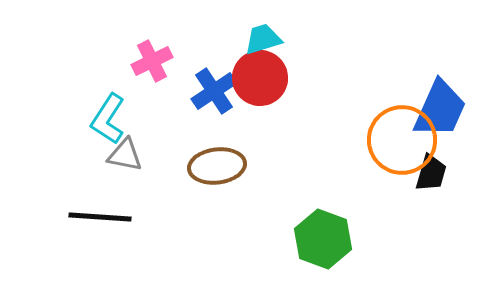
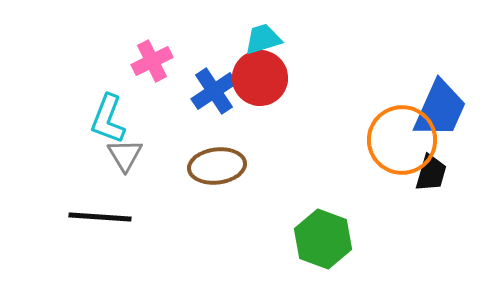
cyan L-shape: rotated 12 degrees counterclockwise
gray triangle: rotated 48 degrees clockwise
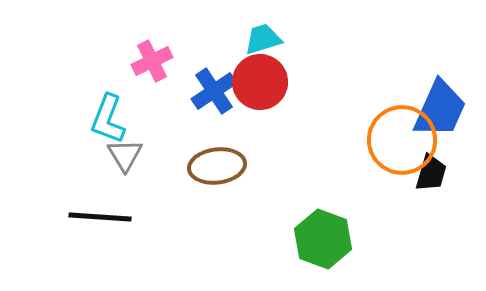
red circle: moved 4 px down
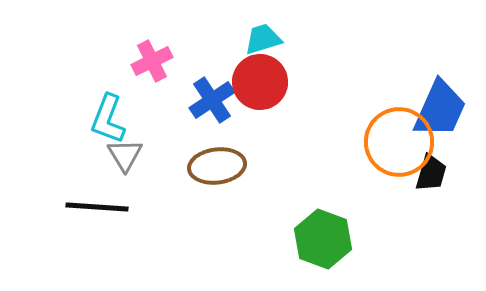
blue cross: moved 2 px left, 9 px down
orange circle: moved 3 px left, 2 px down
black line: moved 3 px left, 10 px up
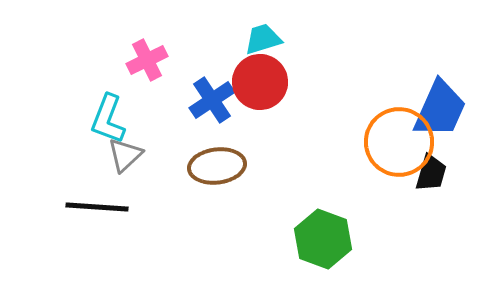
pink cross: moved 5 px left, 1 px up
gray triangle: rotated 18 degrees clockwise
